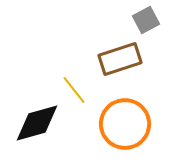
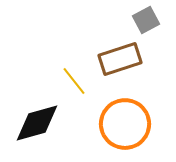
yellow line: moved 9 px up
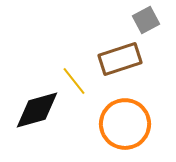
black diamond: moved 13 px up
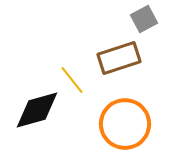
gray square: moved 2 px left, 1 px up
brown rectangle: moved 1 px left, 1 px up
yellow line: moved 2 px left, 1 px up
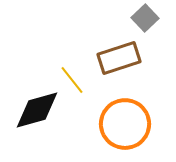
gray square: moved 1 px right, 1 px up; rotated 16 degrees counterclockwise
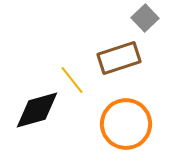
orange circle: moved 1 px right
